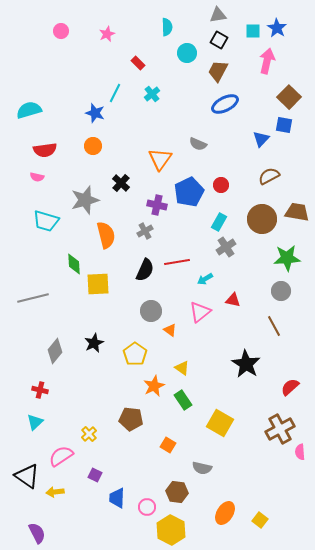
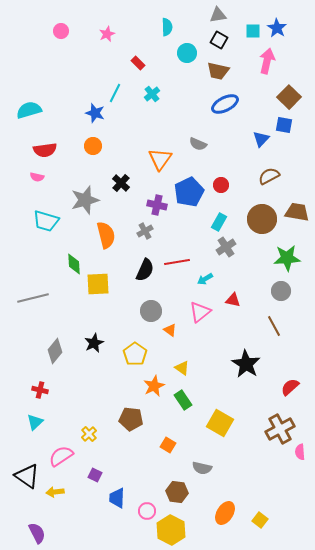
brown trapezoid at (218, 71): rotated 105 degrees counterclockwise
pink circle at (147, 507): moved 4 px down
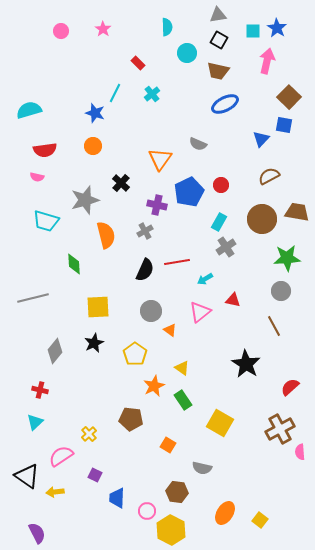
pink star at (107, 34): moved 4 px left, 5 px up; rotated 14 degrees counterclockwise
yellow square at (98, 284): moved 23 px down
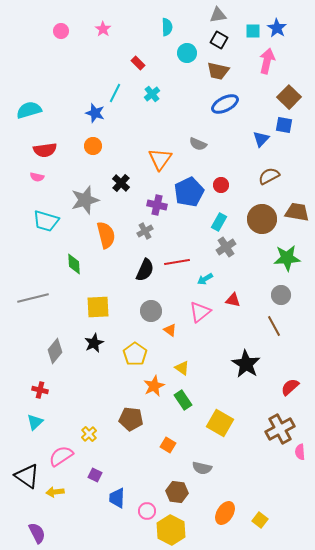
gray circle at (281, 291): moved 4 px down
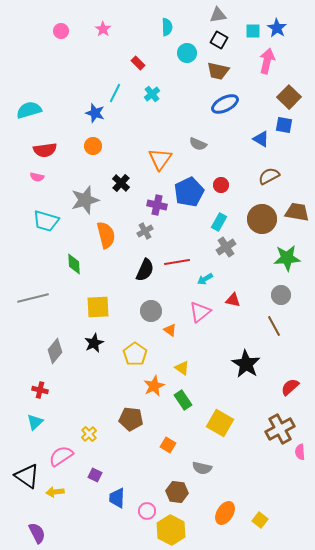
blue triangle at (261, 139): rotated 42 degrees counterclockwise
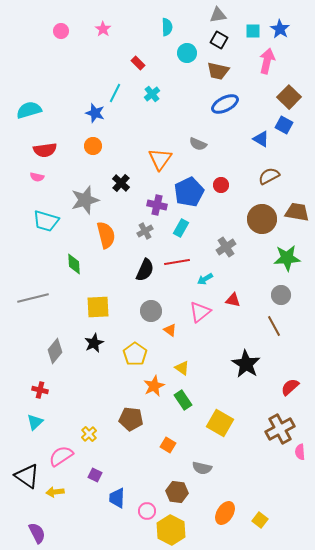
blue star at (277, 28): moved 3 px right, 1 px down
blue square at (284, 125): rotated 18 degrees clockwise
cyan rectangle at (219, 222): moved 38 px left, 6 px down
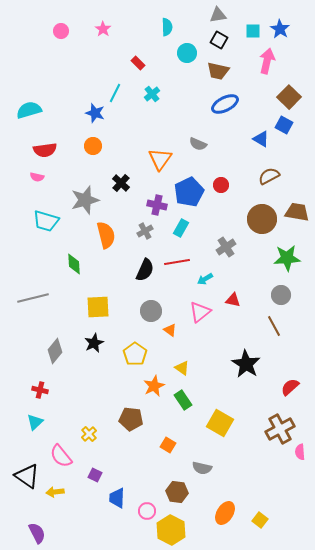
pink semicircle at (61, 456): rotated 95 degrees counterclockwise
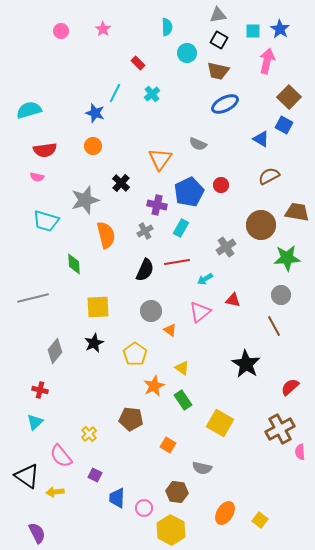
brown circle at (262, 219): moved 1 px left, 6 px down
pink circle at (147, 511): moved 3 px left, 3 px up
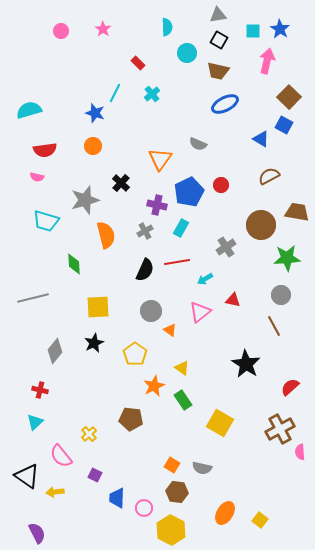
orange square at (168, 445): moved 4 px right, 20 px down
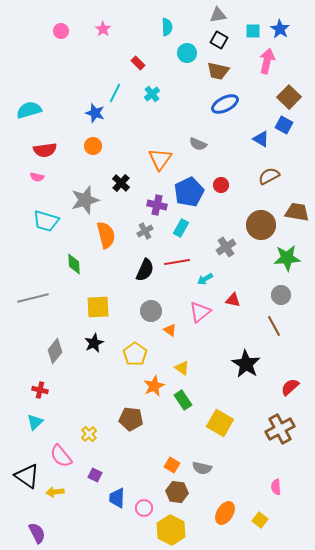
pink semicircle at (300, 452): moved 24 px left, 35 px down
